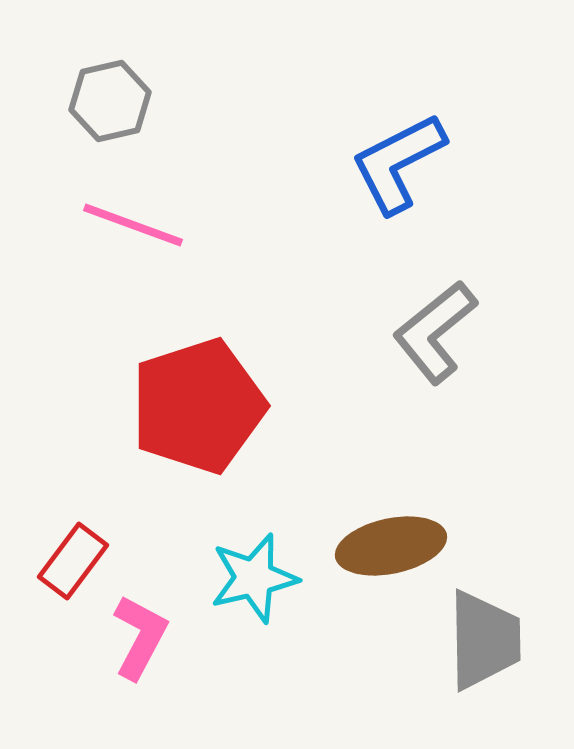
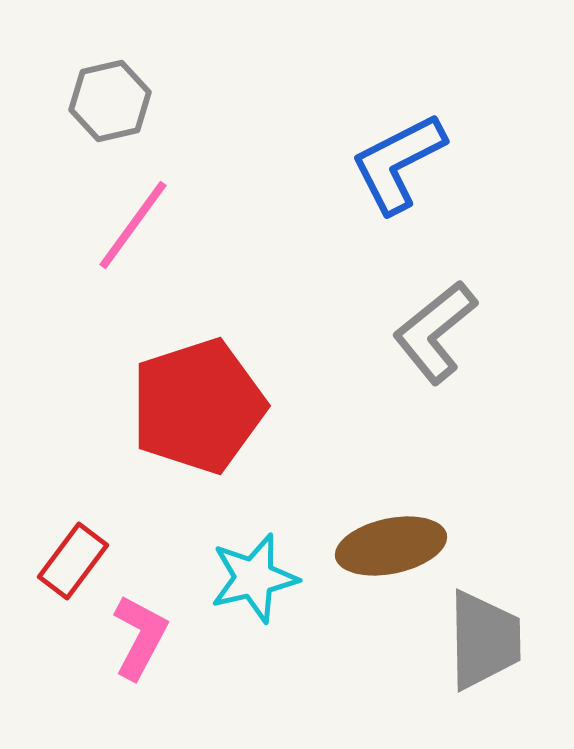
pink line: rotated 74 degrees counterclockwise
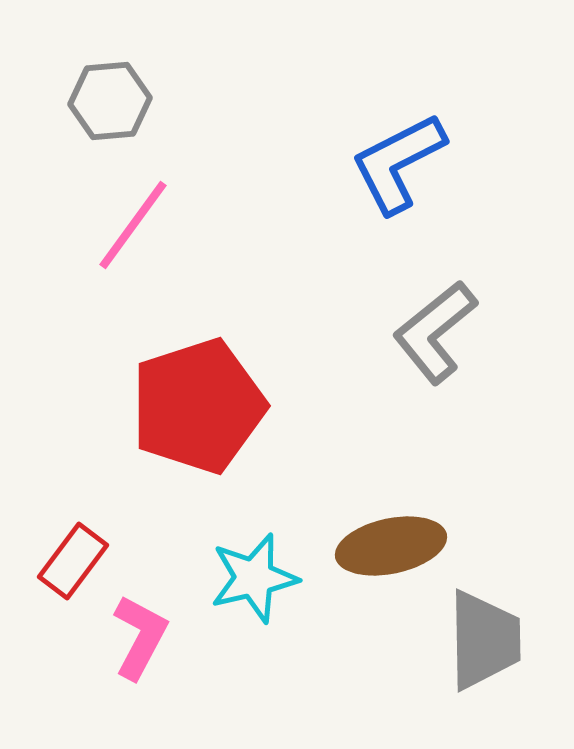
gray hexagon: rotated 8 degrees clockwise
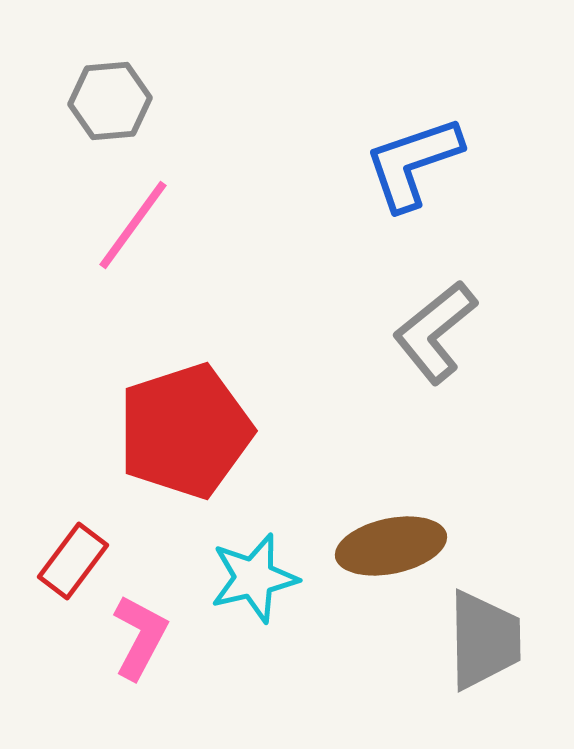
blue L-shape: moved 15 px right; rotated 8 degrees clockwise
red pentagon: moved 13 px left, 25 px down
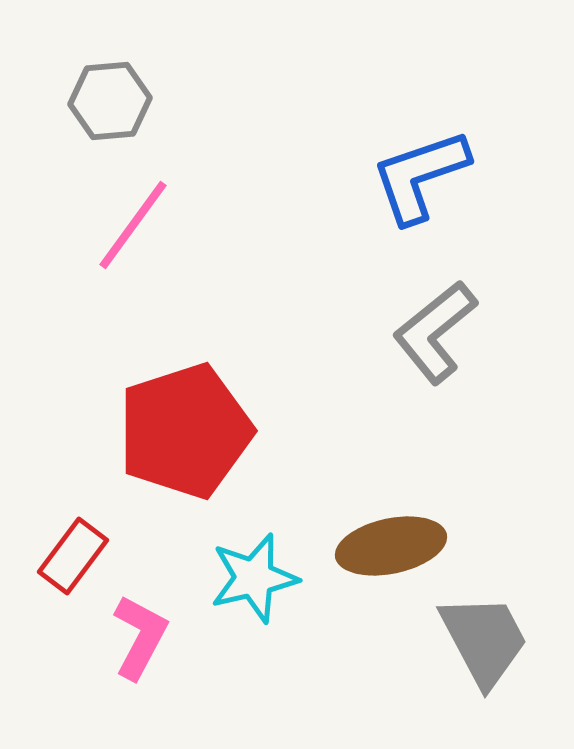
blue L-shape: moved 7 px right, 13 px down
red rectangle: moved 5 px up
gray trapezoid: rotated 27 degrees counterclockwise
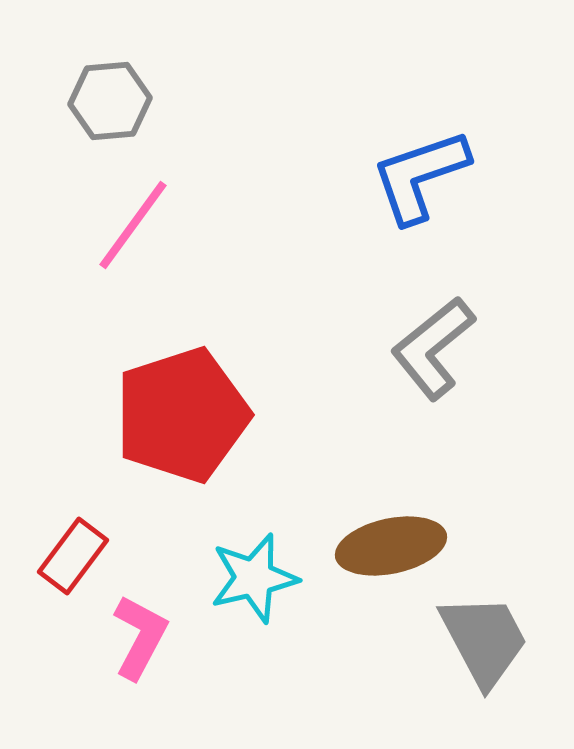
gray L-shape: moved 2 px left, 16 px down
red pentagon: moved 3 px left, 16 px up
